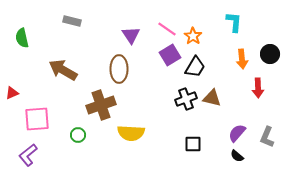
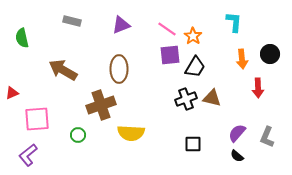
purple triangle: moved 10 px left, 10 px up; rotated 42 degrees clockwise
purple square: rotated 25 degrees clockwise
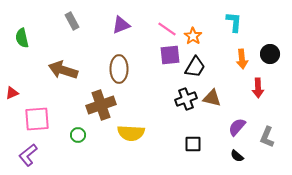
gray rectangle: rotated 48 degrees clockwise
brown arrow: rotated 12 degrees counterclockwise
purple semicircle: moved 6 px up
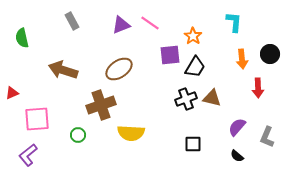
pink line: moved 17 px left, 6 px up
brown ellipse: rotated 56 degrees clockwise
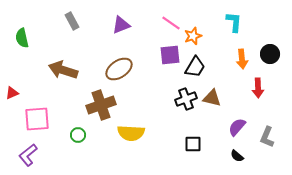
pink line: moved 21 px right
orange star: rotated 18 degrees clockwise
